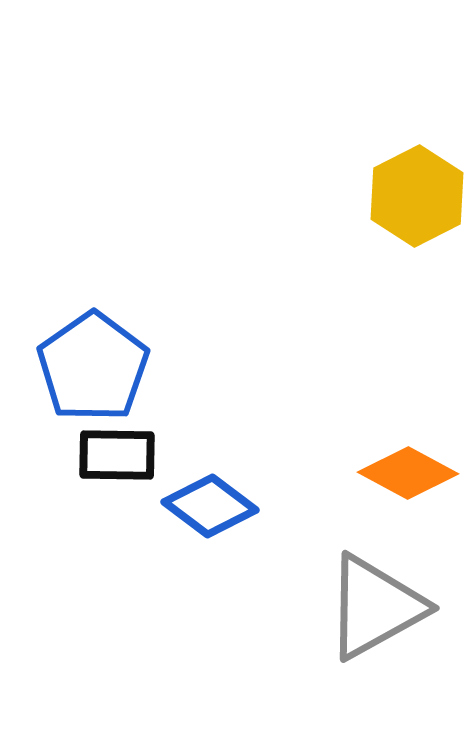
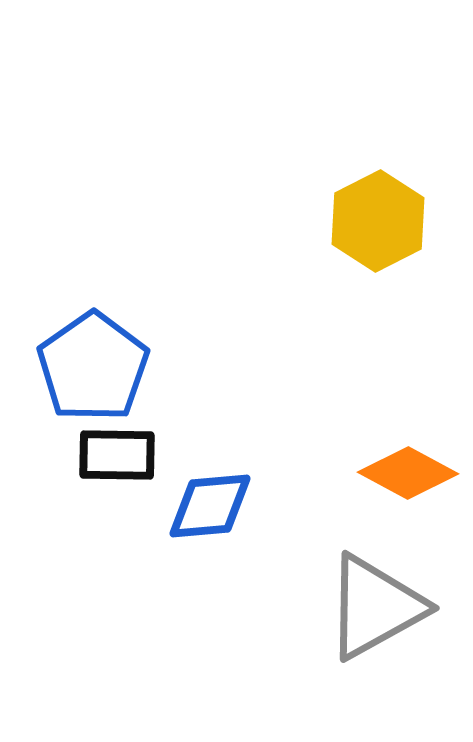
yellow hexagon: moved 39 px left, 25 px down
blue diamond: rotated 42 degrees counterclockwise
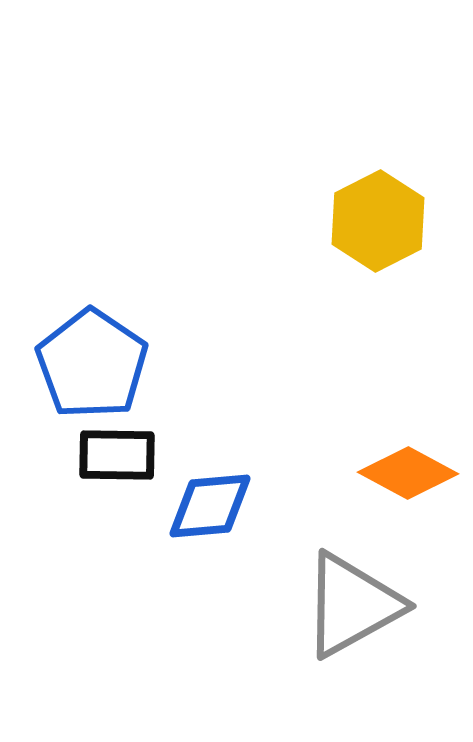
blue pentagon: moved 1 px left, 3 px up; rotated 3 degrees counterclockwise
gray triangle: moved 23 px left, 2 px up
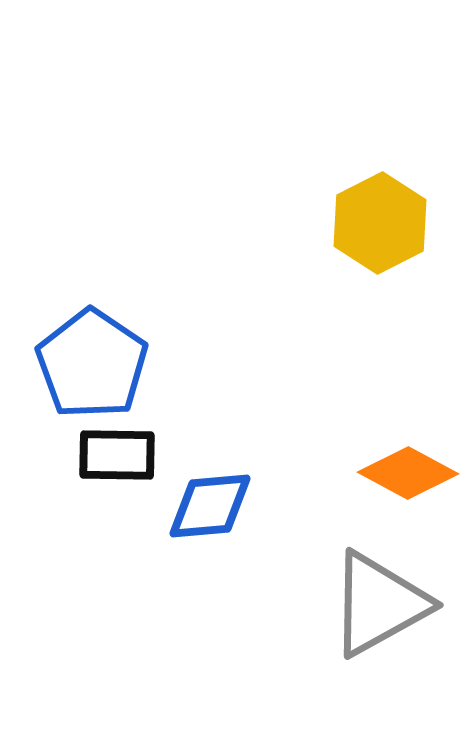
yellow hexagon: moved 2 px right, 2 px down
gray triangle: moved 27 px right, 1 px up
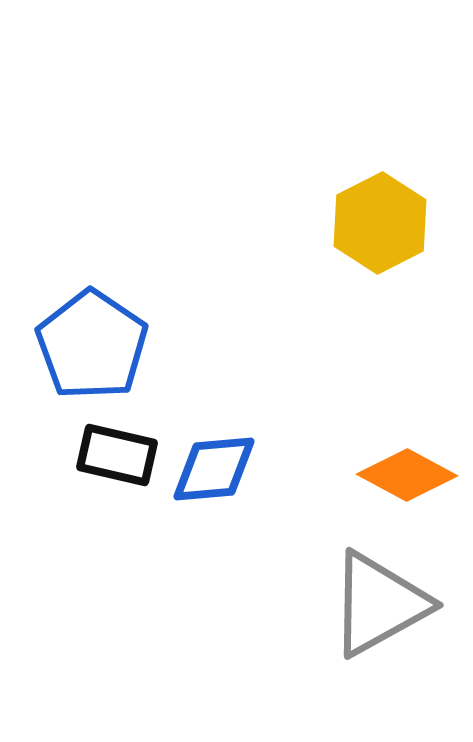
blue pentagon: moved 19 px up
black rectangle: rotated 12 degrees clockwise
orange diamond: moved 1 px left, 2 px down
blue diamond: moved 4 px right, 37 px up
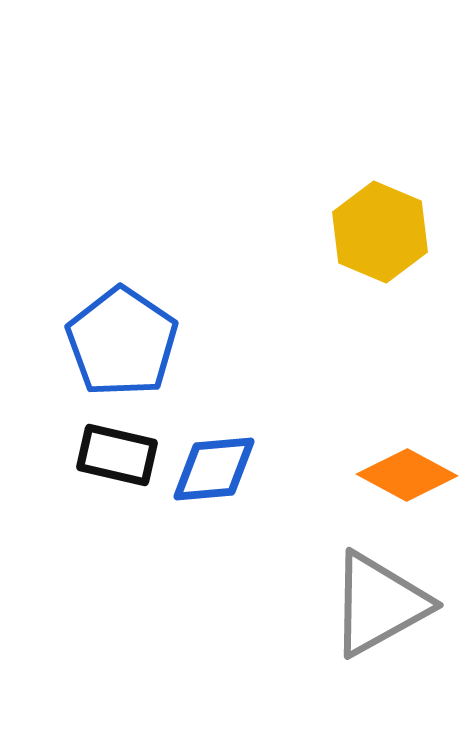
yellow hexagon: moved 9 px down; rotated 10 degrees counterclockwise
blue pentagon: moved 30 px right, 3 px up
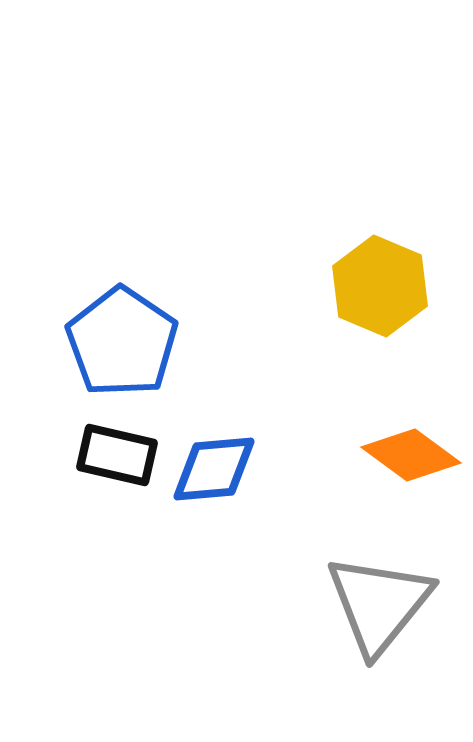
yellow hexagon: moved 54 px down
orange diamond: moved 4 px right, 20 px up; rotated 8 degrees clockwise
gray triangle: rotated 22 degrees counterclockwise
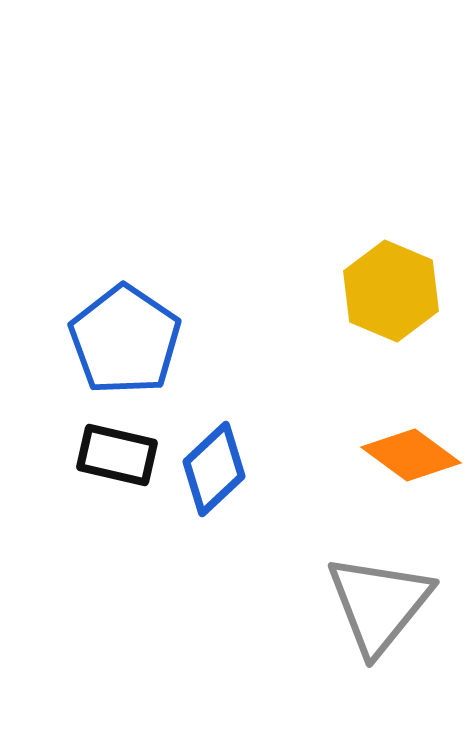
yellow hexagon: moved 11 px right, 5 px down
blue pentagon: moved 3 px right, 2 px up
blue diamond: rotated 38 degrees counterclockwise
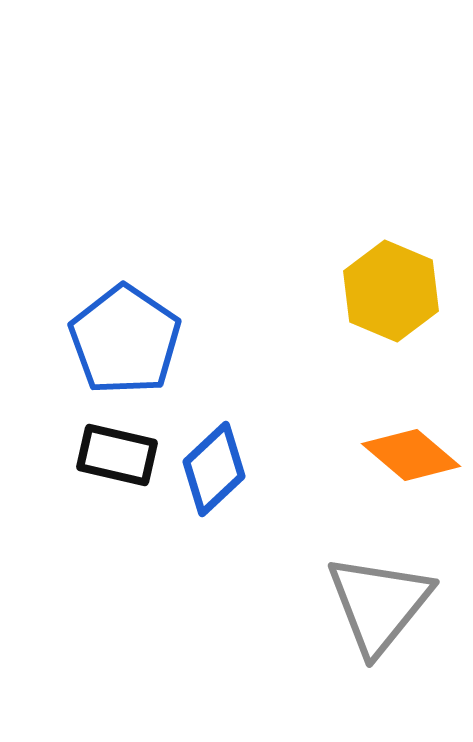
orange diamond: rotated 4 degrees clockwise
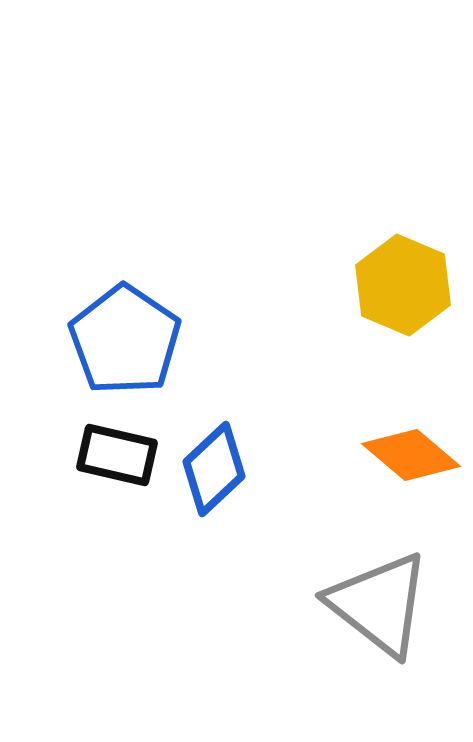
yellow hexagon: moved 12 px right, 6 px up
gray triangle: rotated 31 degrees counterclockwise
